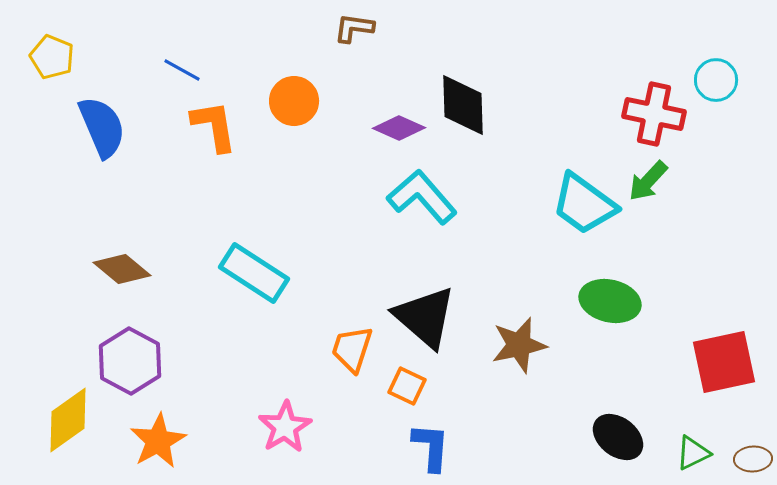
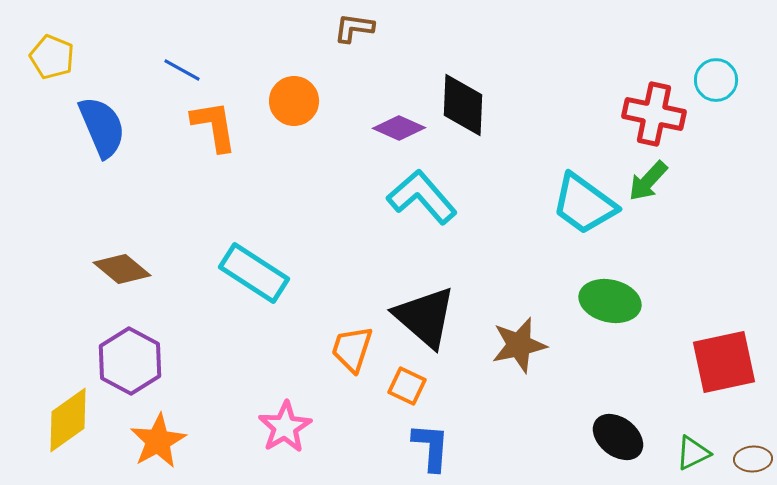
black diamond: rotated 4 degrees clockwise
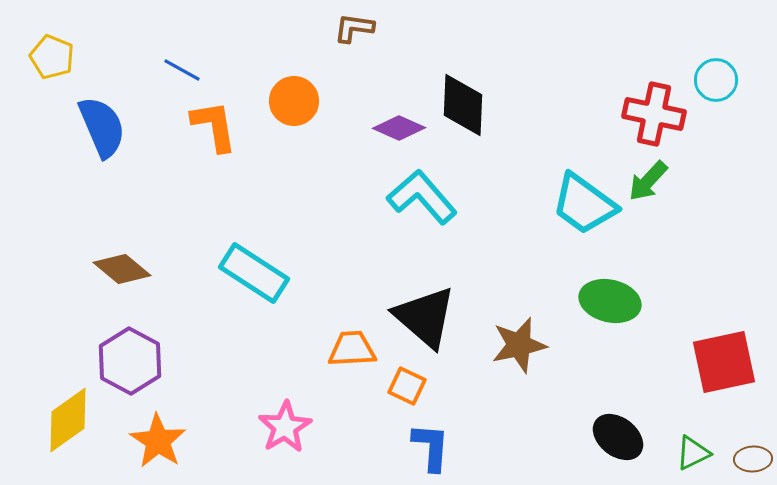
orange trapezoid: rotated 69 degrees clockwise
orange star: rotated 10 degrees counterclockwise
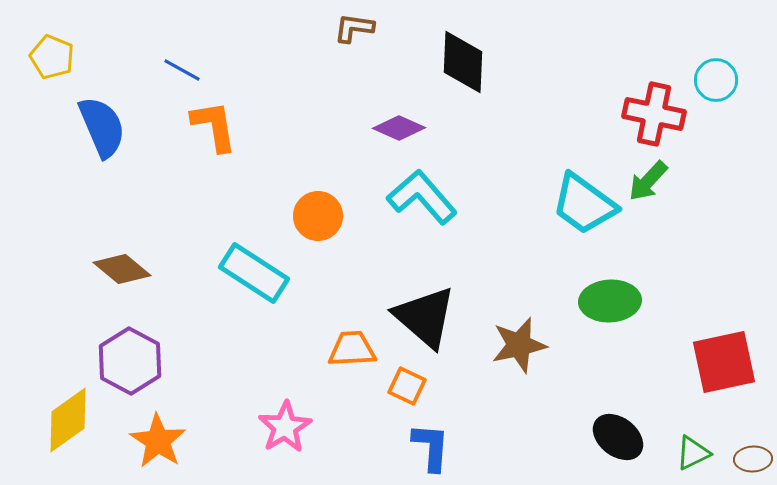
orange circle: moved 24 px right, 115 px down
black diamond: moved 43 px up
green ellipse: rotated 16 degrees counterclockwise
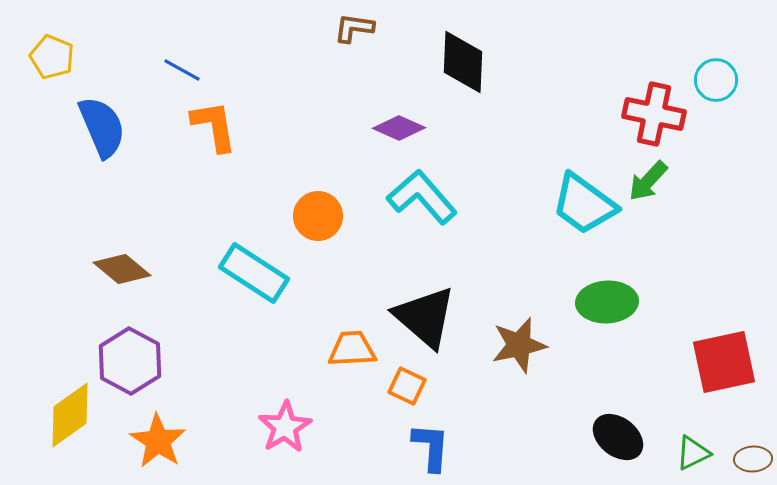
green ellipse: moved 3 px left, 1 px down
yellow diamond: moved 2 px right, 5 px up
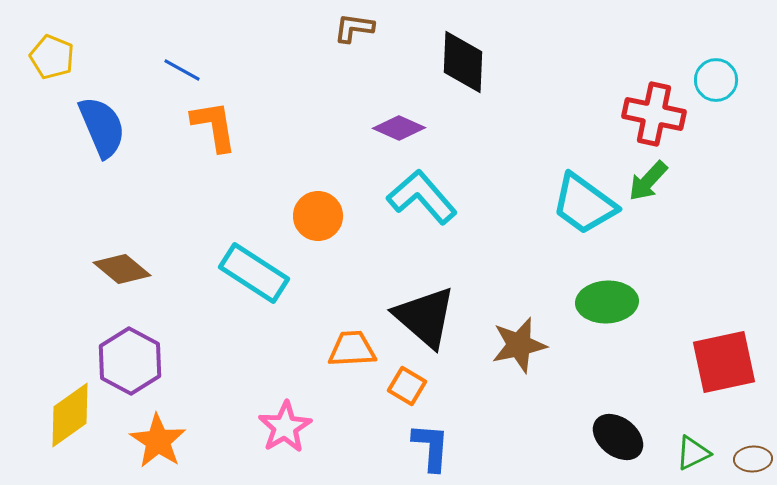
orange square: rotated 6 degrees clockwise
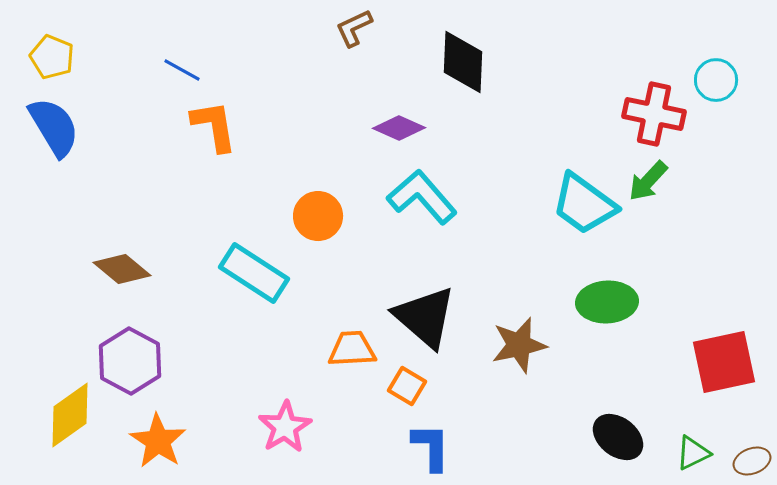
brown L-shape: rotated 33 degrees counterclockwise
blue semicircle: moved 48 px left; rotated 8 degrees counterclockwise
blue L-shape: rotated 4 degrees counterclockwise
brown ellipse: moved 1 px left, 2 px down; rotated 18 degrees counterclockwise
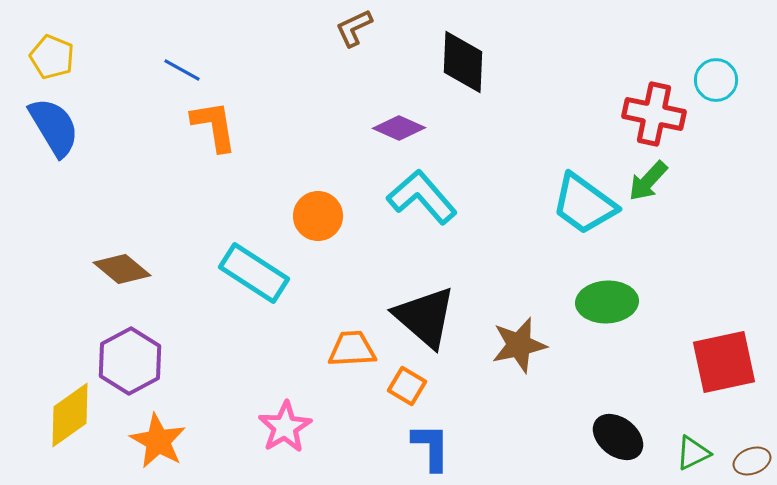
purple hexagon: rotated 4 degrees clockwise
orange star: rotated 4 degrees counterclockwise
